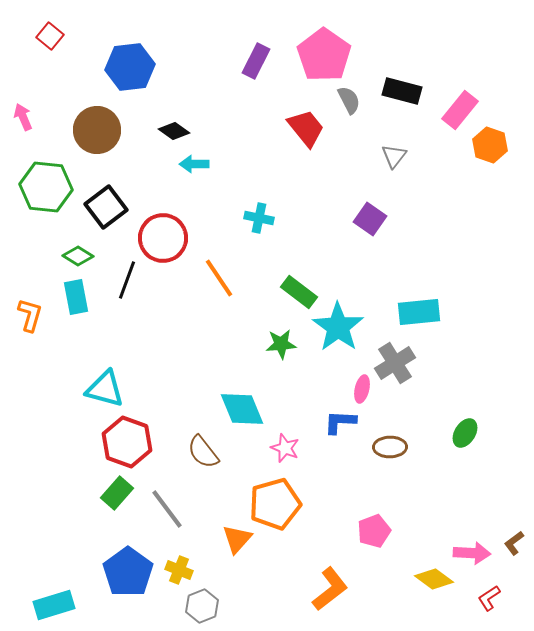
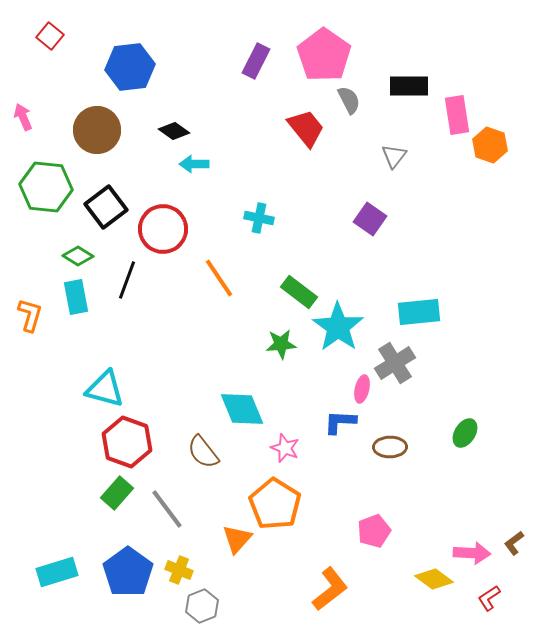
black rectangle at (402, 91): moved 7 px right, 5 px up; rotated 15 degrees counterclockwise
pink rectangle at (460, 110): moved 3 px left, 5 px down; rotated 48 degrees counterclockwise
red circle at (163, 238): moved 9 px up
orange pentagon at (275, 504): rotated 24 degrees counterclockwise
cyan rectangle at (54, 605): moved 3 px right, 33 px up
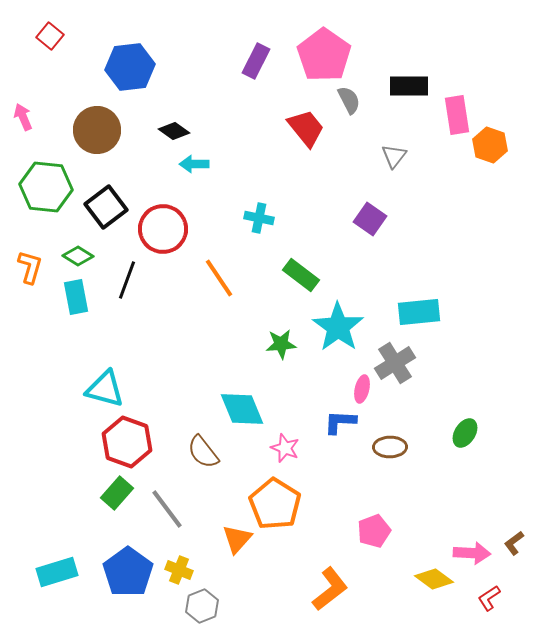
green rectangle at (299, 292): moved 2 px right, 17 px up
orange L-shape at (30, 315): moved 48 px up
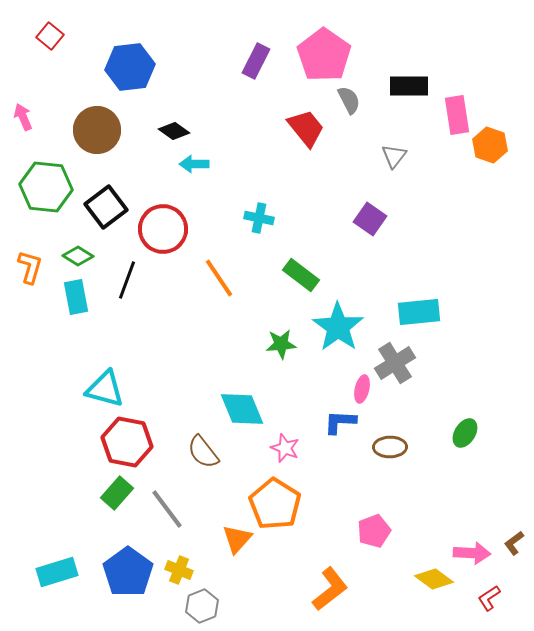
red hexagon at (127, 442): rotated 9 degrees counterclockwise
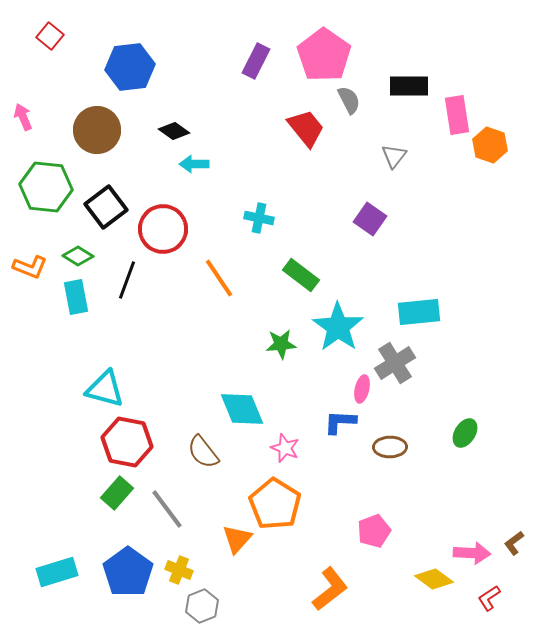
orange L-shape at (30, 267): rotated 96 degrees clockwise
